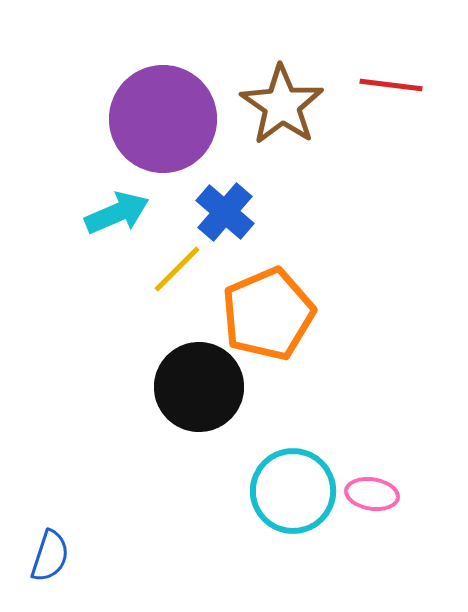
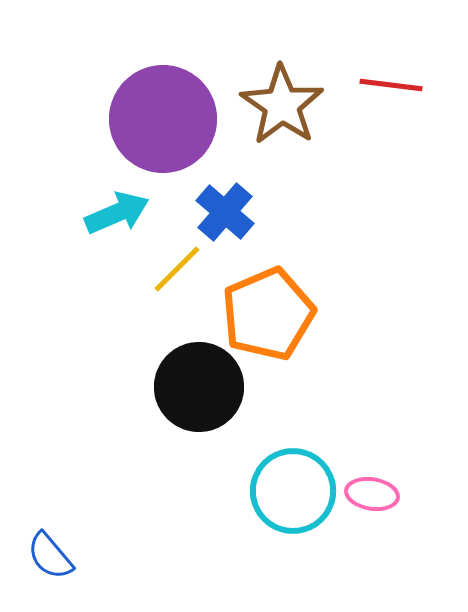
blue semicircle: rotated 122 degrees clockwise
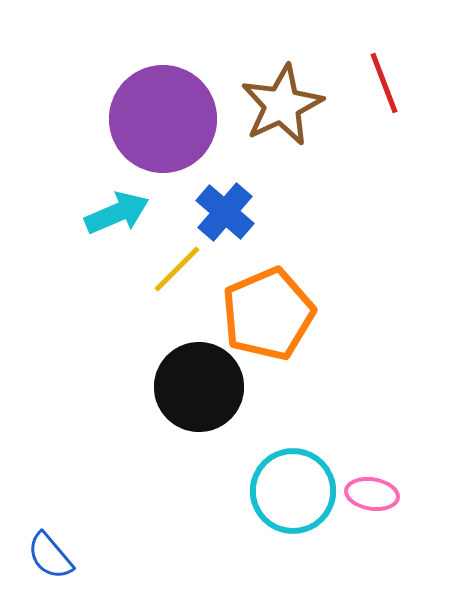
red line: moved 7 px left, 2 px up; rotated 62 degrees clockwise
brown star: rotated 12 degrees clockwise
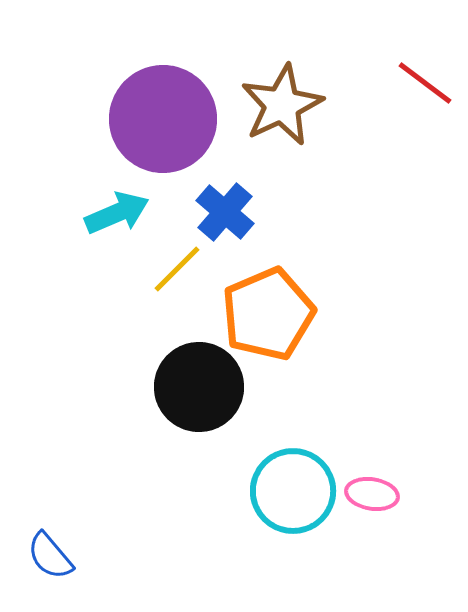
red line: moved 41 px right; rotated 32 degrees counterclockwise
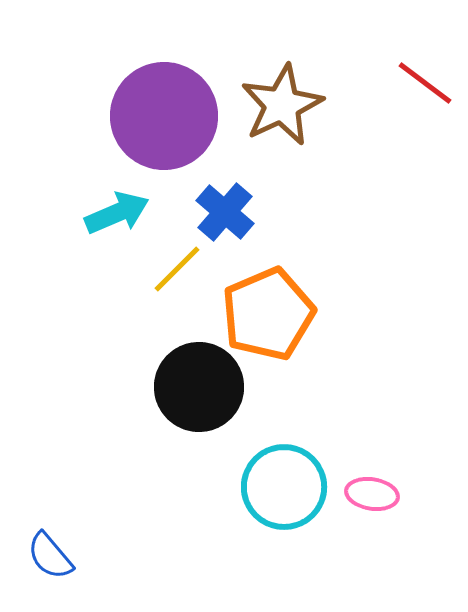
purple circle: moved 1 px right, 3 px up
cyan circle: moved 9 px left, 4 px up
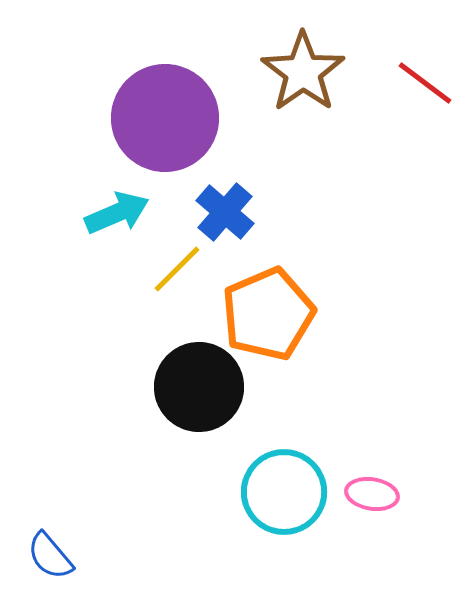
brown star: moved 21 px right, 33 px up; rotated 10 degrees counterclockwise
purple circle: moved 1 px right, 2 px down
cyan circle: moved 5 px down
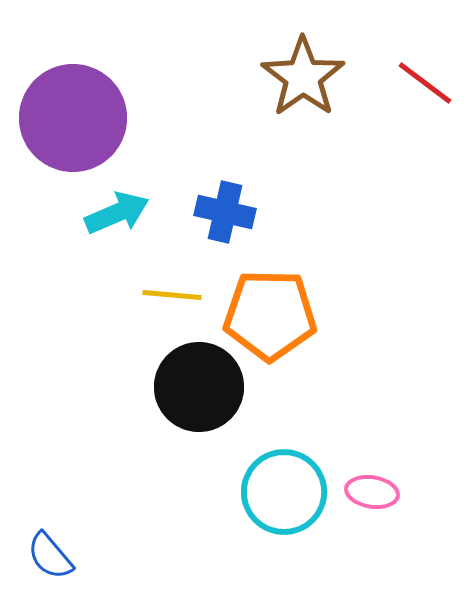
brown star: moved 5 px down
purple circle: moved 92 px left
blue cross: rotated 28 degrees counterclockwise
yellow line: moved 5 px left, 26 px down; rotated 50 degrees clockwise
orange pentagon: moved 2 px right, 1 px down; rotated 24 degrees clockwise
pink ellipse: moved 2 px up
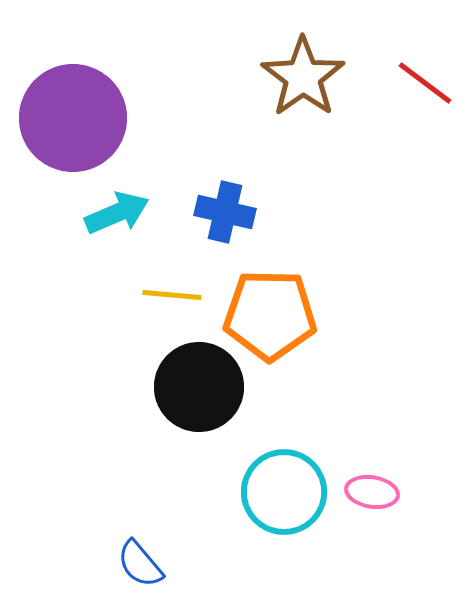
blue semicircle: moved 90 px right, 8 px down
